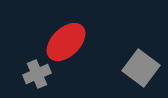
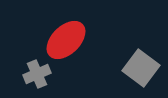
red ellipse: moved 2 px up
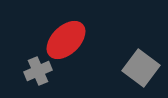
gray cross: moved 1 px right, 3 px up
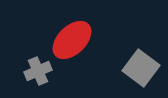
red ellipse: moved 6 px right
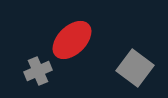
gray square: moved 6 px left
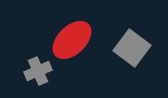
gray square: moved 3 px left, 20 px up
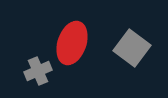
red ellipse: moved 3 px down; rotated 27 degrees counterclockwise
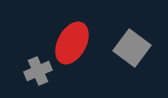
red ellipse: rotated 9 degrees clockwise
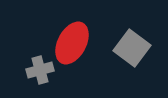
gray cross: moved 2 px right, 1 px up; rotated 8 degrees clockwise
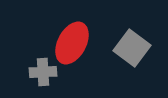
gray cross: moved 3 px right, 2 px down; rotated 12 degrees clockwise
